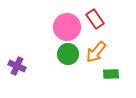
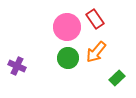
green circle: moved 4 px down
green rectangle: moved 6 px right, 4 px down; rotated 42 degrees counterclockwise
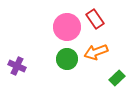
orange arrow: rotated 30 degrees clockwise
green circle: moved 1 px left, 1 px down
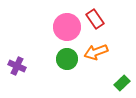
green rectangle: moved 5 px right, 5 px down
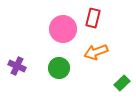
red rectangle: moved 2 px left, 1 px up; rotated 48 degrees clockwise
pink circle: moved 4 px left, 2 px down
green circle: moved 8 px left, 9 px down
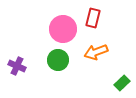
green circle: moved 1 px left, 8 px up
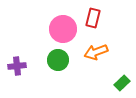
purple cross: rotated 30 degrees counterclockwise
